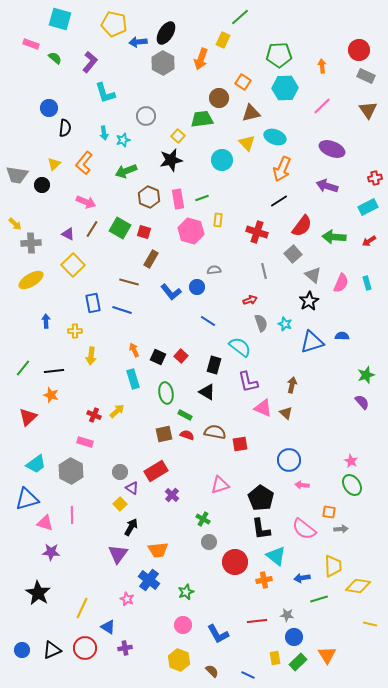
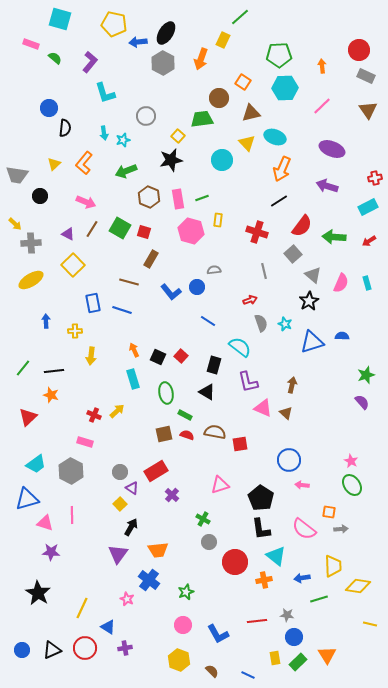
black circle at (42, 185): moved 2 px left, 11 px down
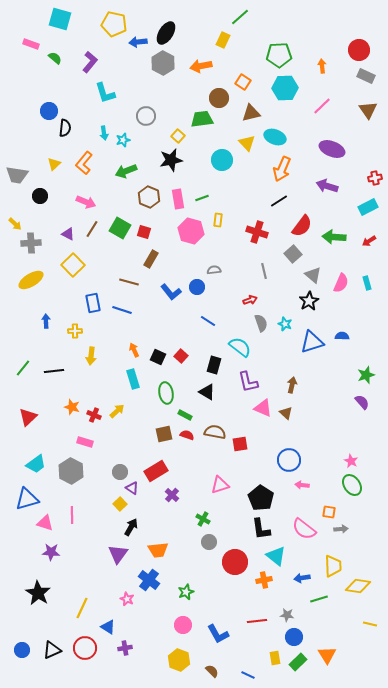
orange arrow at (201, 59): moved 7 px down; rotated 60 degrees clockwise
blue circle at (49, 108): moved 3 px down
orange star at (51, 395): moved 21 px right, 12 px down
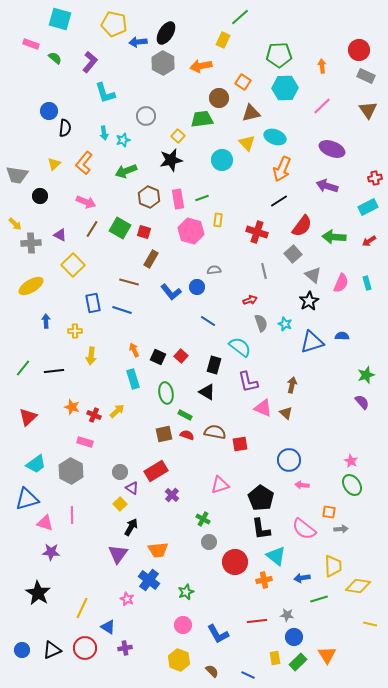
purple triangle at (68, 234): moved 8 px left, 1 px down
yellow ellipse at (31, 280): moved 6 px down
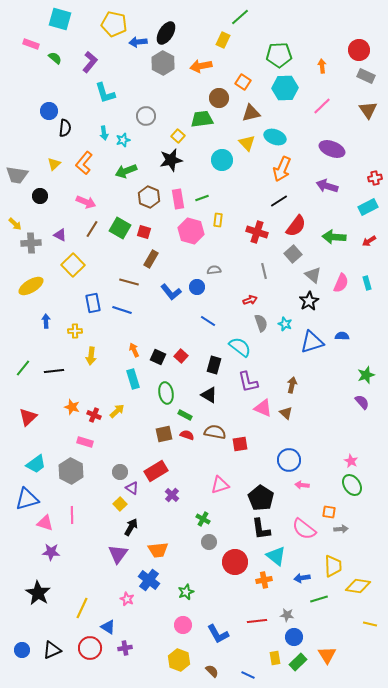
red semicircle at (302, 226): moved 6 px left
black triangle at (207, 392): moved 2 px right, 3 px down
red circle at (85, 648): moved 5 px right
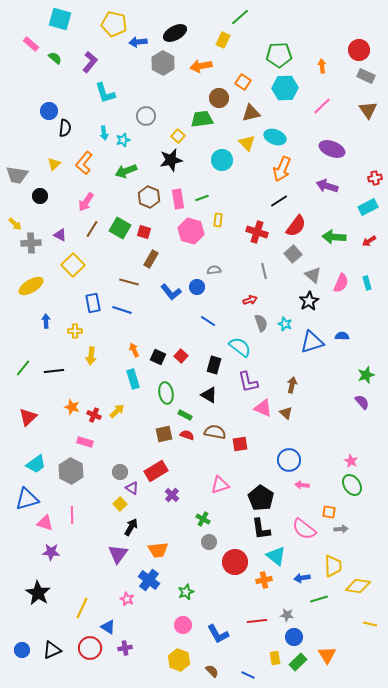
black ellipse at (166, 33): moved 9 px right; rotated 30 degrees clockwise
pink rectangle at (31, 44): rotated 21 degrees clockwise
pink arrow at (86, 202): rotated 102 degrees clockwise
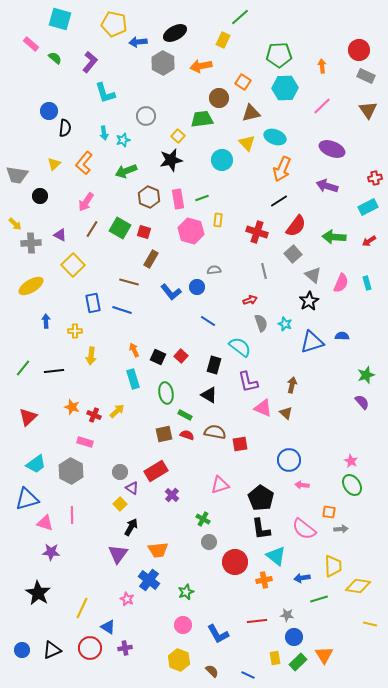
orange triangle at (327, 655): moved 3 px left
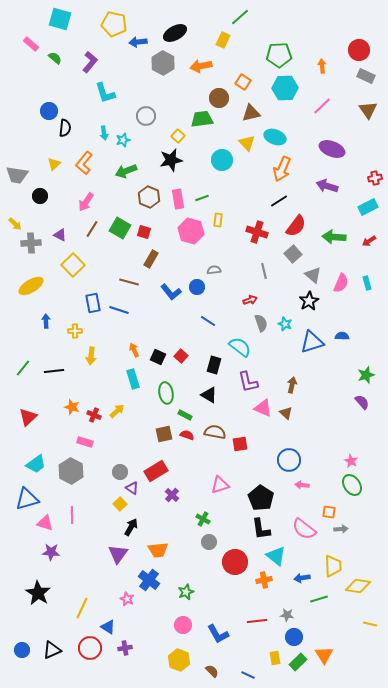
blue line at (122, 310): moved 3 px left
